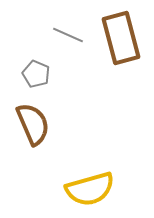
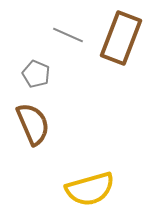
brown rectangle: rotated 36 degrees clockwise
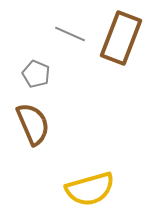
gray line: moved 2 px right, 1 px up
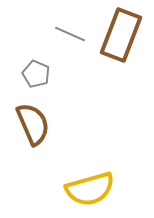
brown rectangle: moved 3 px up
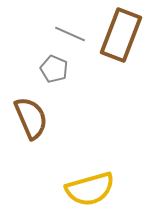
gray pentagon: moved 18 px right, 5 px up
brown semicircle: moved 2 px left, 6 px up
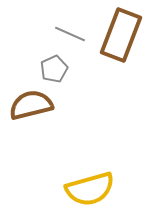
gray pentagon: rotated 24 degrees clockwise
brown semicircle: moved 13 px up; rotated 81 degrees counterclockwise
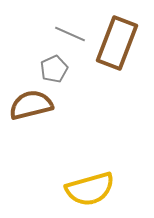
brown rectangle: moved 4 px left, 8 px down
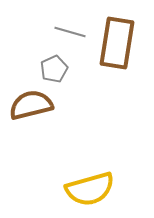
gray line: moved 2 px up; rotated 8 degrees counterclockwise
brown rectangle: rotated 12 degrees counterclockwise
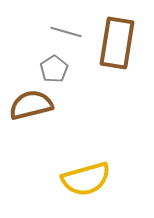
gray line: moved 4 px left
gray pentagon: rotated 8 degrees counterclockwise
yellow semicircle: moved 4 px left, 10 px up
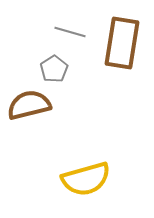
gray line: moved 4 px right
brown rectangle: moved 5 px right
brown semicircle: moved 2 px left
